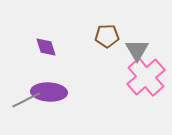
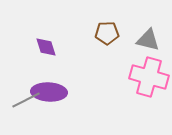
brown pentagon: moved 3 px up
gray triangle: moved 11 px right, 10 px up; rotated 45 degrees counterclockwise
pink cross: moved 3 px right; rotated 33 degrees counterclockwise
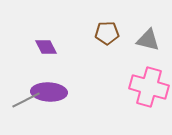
purple diamond: rotated 10 degrees counterclockwise
pink cross: moved 10 px down
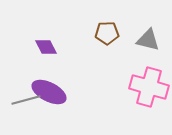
purple ellipse: rotated 24 degrees clockwise
gray line: rotated 12 degrees clockwise
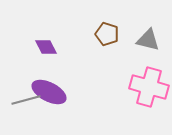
brown pentagon: moved 1 px down; rotated 20 degrees clockwise
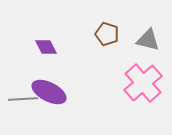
pink cross: moved 6 px left, 4 px up; rotated 33 degrees clockwise
gray line: moved 3 px left, 1 px up; rotated 12 degrees clockwise
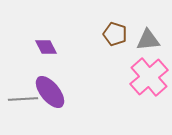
brown pentagon: moved 8 px right
gray triangle: rotated 20 degrees counterclockwise
pink cross: moved 6 px right, 6 px up
purple ellipse: moved 1 px right; rotated 24 degrees clockwise
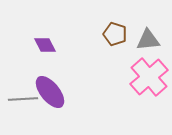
purple diamond: moved 1 px left, 2 px up
